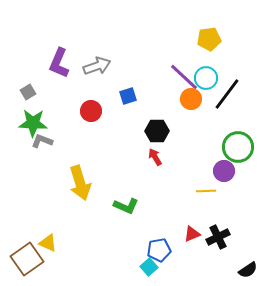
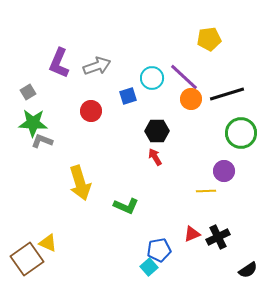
cyan circle: moved 54 px left
black line: rotated 36 degrees clockwise
green circle: moved 3 px right, 14 px up
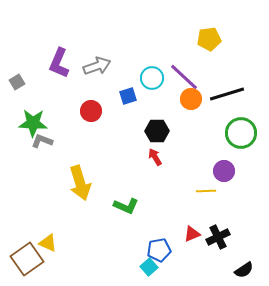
gray square: moved 11 px left, 10 px up
black semicircle: moved 4 px left
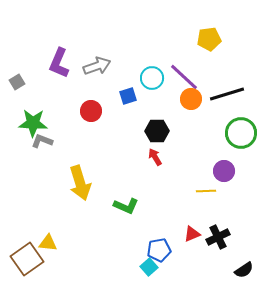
yellow triangle: rotated 18 degrees counterclockwise
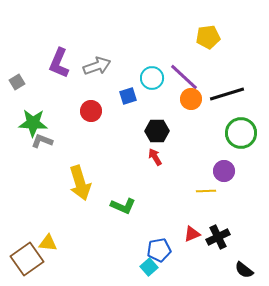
yellow pentagon: moved 1 px left, 2 px up
green L-shape: moved 3 px left
black semicircle: rotated 72 degrees clockwise
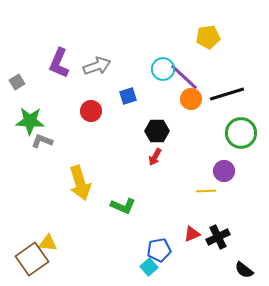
cyan circle: moved 11 px right, 9 px up
green star: moved 3 px left, 2 px up
red arrow: rotated 120 degrees counterclockwise
brown square: moved 5 px right
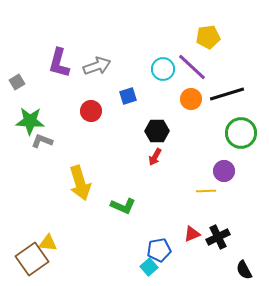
purple L-shape: rotated 8 degrees counterclockwise
purple line: moved 8 px right, 10 px up
black semicircle: rotated 24 degrees clockwise
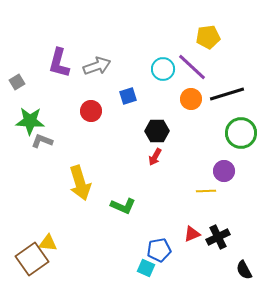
cyan square: moved 3 px left, 1 px down; rotated 24 degrees counterclockwise
